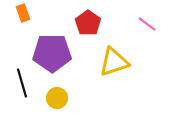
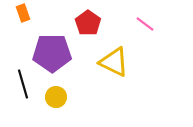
pink line: moved 2 px left
yellow triangle: rotated 44 degrees clockwise
black line: moved 1 px right, 1 px down
yellow circle: moved 1 px left, 1 px up
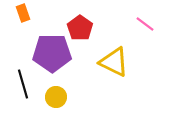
red pentagon: moved 8 px left, 5 px down
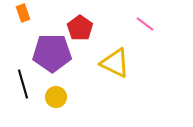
yellow triangle: moved 1 px right, 1 px down
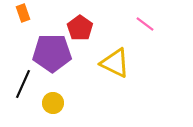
black line: rotated 40 degrees clockwise
yellow circle: moved 3 px left, 6 px down
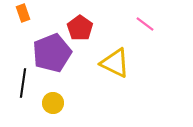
purple pentagon: rotated 21 degrees counterclockwise
black line: moved 1 px up; rotated 16 degrees counterclockwise
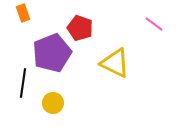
pink line: moved 9 px right
red pentagon: rotated 15 degrees counterclockwise
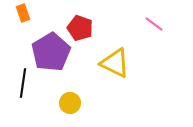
purple pentagon: moved 1 px left, 1 px up; rotated 9 degrees counterclockwise
yellow circle: moved 17 px right
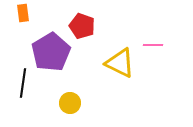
orange rectangle: rotated 12 degrees clockwise
pink line: moved 1 px left, 21 px down; rotated 36 degrees counterclockwise
red pentagon: moved 2 px right, 2 px up
yellow triangle: moved 5 px right
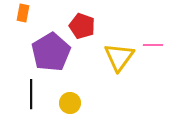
orange rectangle: rotated 18 degrees clockwise
yellow triangle: moved 1 px left, 6 px up; rotated 40 degrees clockwise
black line: moved 8 px right, 11 px down; rotated 8 degrees counterclockwise
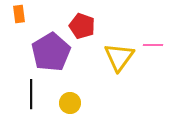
orange rectangle: moved 4 px left, 1 px down; rotated 18 degrees counterclockwise
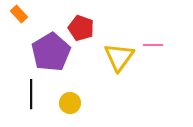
orange rectangle: rotated 36 degrees counterclockwise
red pentagon: moved 1 px left, 2 px down
